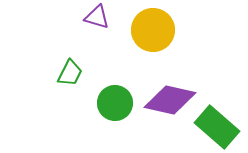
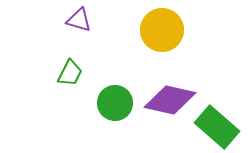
purple triangle: moved 18 px left, 3 px down
yellow circle: moved 9 px right
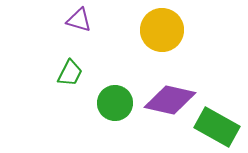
green rectangle: rotated 12 degrees counterclockwise
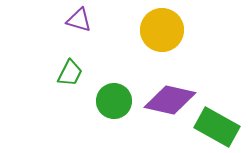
green circle: moved 1 px left, 2 px up
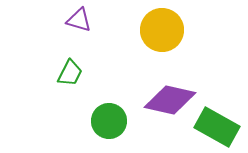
green circle: moved 5 px left, 20 px down
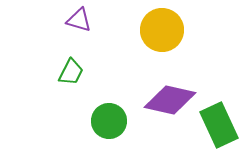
green trapezoid: moved 1 px right, 1 px up
green rectangle: moved 2 px right, 2 px up; rotated 36 degrees clockwise
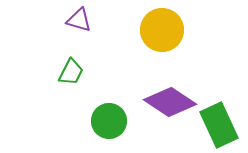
purple diamond: moved 2 px down; rotated 21 degrees clockwise
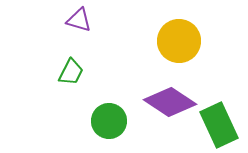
yellow circle: moved 17 px right, 11 px down
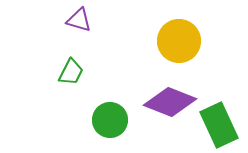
purple diamond: rotated 12 degrees counterclockwise
green circle: moved 1 px right, 1 px up
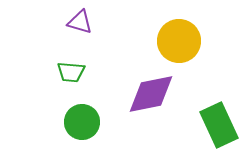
purple triangle: moved 1 px right, 2 px down
green trapezoid: rotated 68 degrees clockwise
purple diamond: moved 19 px left, 8 px up; rotated 33 degrees counterclockwise
green circle: moved 28 px left, 2 px down
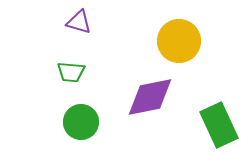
purple triangle: moved 1 px left
purple diamond: moved 1 px left, 3 px down
green circle: moved 1 px left
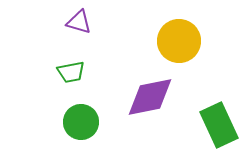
green trapezoid: rotated 16 degrees counterclockwise
